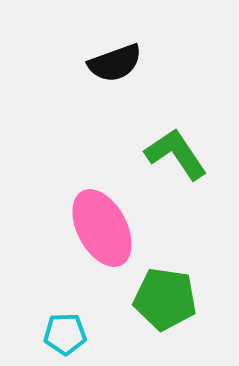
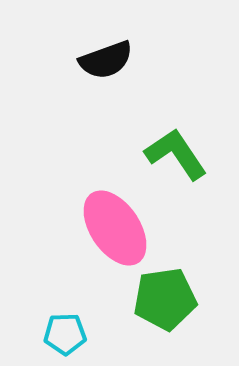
black semicircle: moved 9 px left, 3 px up
pink ellipse: moved 13 px right; rotated 6 degrees counterclockwise
green pentagon: rotated 16 degrees counterclockwise
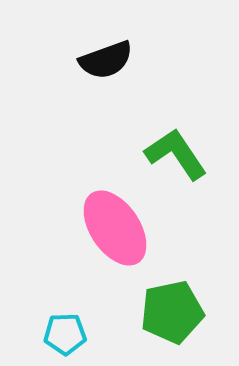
green pentagon: moved 7 px right, 13 px down; rotated 4 degrees counterclockwise
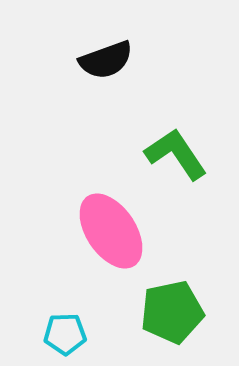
pink ellipse: moved 4 px left, 3 px down
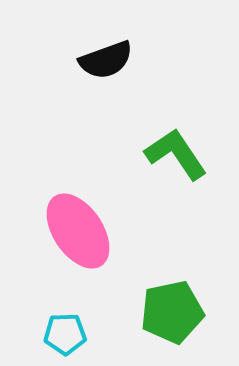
pink ellipse: moved 33 px left
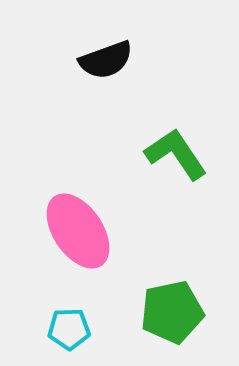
cyan pentagon: moved 4 px right, 5 px up
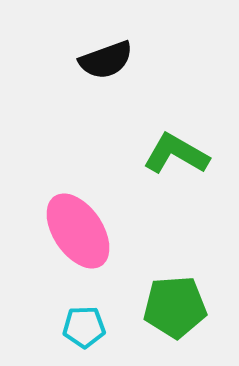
green L-shape: rotated 26 degrees counterclockwise
green pentagon: moved 3 px right, 5 px up; rotated 8 degrees clockwise
cyan pentagon: moved 15 px right, 2 px up
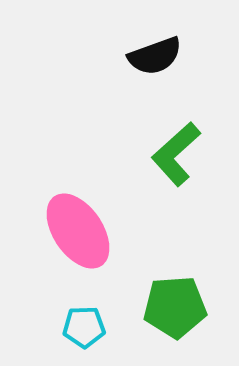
black semicircle: moved 49 px right, 4 px up
green L-shape: rotated 72 degrees counterclockwise
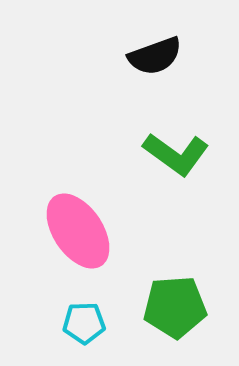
green L-shape: rotated 102 degrees counterclockwise
cyan pentagon: moved 4 px up
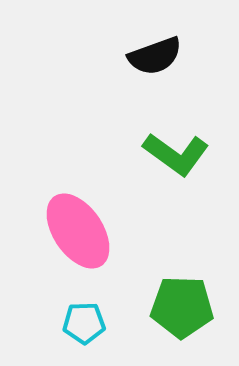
green pentagon: moved 7 px right; rotated 6 degrees clockwise
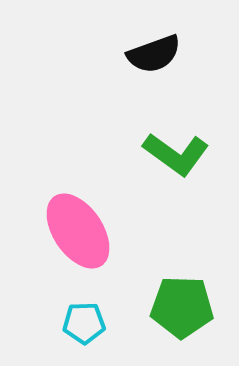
black semicircle: moved 1 px left, 2 px up
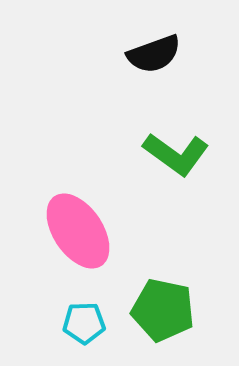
green pentagon: moved 19 px left, 3 px down; rotated 10 degrees clockwise
